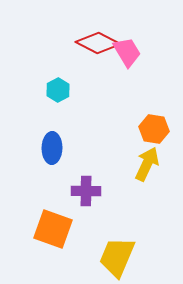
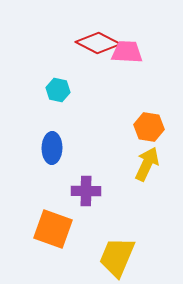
pink trapezoid: rotated 56 degrees counterclockwise
cyan hexagon: rotated 20 degrees counterclockwise
orange hexagon: moved 5 px left, 2 px up
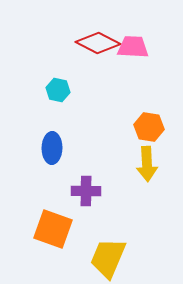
pink trapezoid: moved 6 px right, 5 px up
yellow arrow: rotated 152 degrees clockwise
yellow trapezoid: moved 9 px left, 1 px down
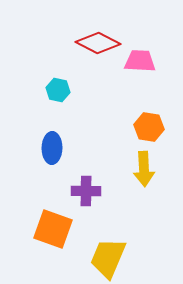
pink trapezoid: moved 7 px right, 14 px down
yellow arrow: moved 3 px left, 5 px down
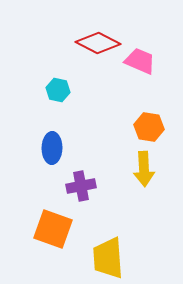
pink trapezoid: rotated 20 degrees clockwise
purple cross: moved 5 px left, 5 px up; rotated 12 degrees counterclockwise
yellow trapezoid: rotated 27 degrees counterclockwise
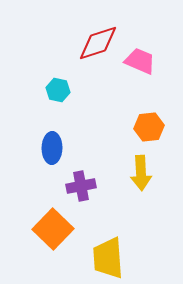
red diamond: rotated 45 degrees counterclockwise
orange hexagon: rotated 16 degrees counterclockwise
yellow arrow: moved 3 px left, 4 px down
orange square: rotated 24 degrees clockwise
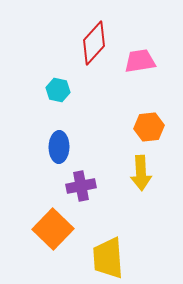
red diamond: moved 4 px left; rotated 30 degrees counterclockwise
pink trapezoid: rotated 32 degrees counterclockwise
blue ellipse: moved 7 px right, 1 px up
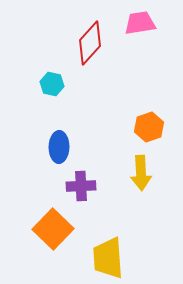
red diamond: moved 4 px left
pink trapezoid: moved 38 px up
cyan hexagon: moved 6 px left, 6 px up
orange hexagon: rotated 12 degrees counterclockwise
purple cross: rotated 8 degrees clockwise
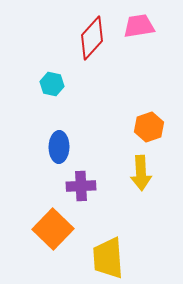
pink trapezoid: moved 1 px left, 3 px down
red diamond: moved 2 px right, 5 px up
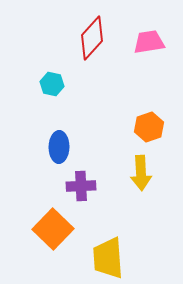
pink trapezoid: moved 10 px right, 16 px down
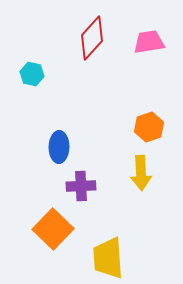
cyan hexagon: moved 20 px left, 10 px up
